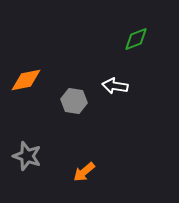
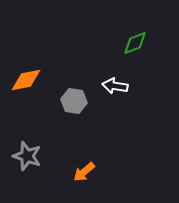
green diamond: moved 1 px left, 4 px down
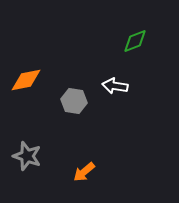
green diamond: moved 2 px up
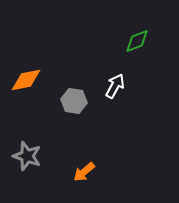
green diamond: moved 2 px right
white arrow: rotated 110 degrees clockwise
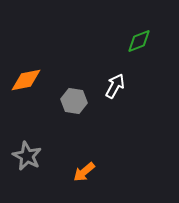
green diamond: moved 2 px right
gray star: rotated 8 degrees clockwise
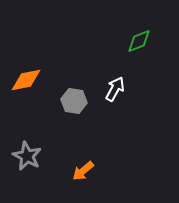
white arrow: moved 3 px down
orange arrow: moved 1 px left, 1 px up
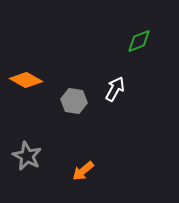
orange diamond: rotated 40 degrees clockwise
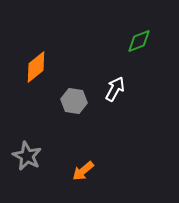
orange diamond: moved 10 px right, 13 px up; rotated 68 degrees counterclockwise
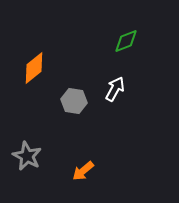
green diamond: moved 13 px left
orange diamond: moved 2 px left, 1 px down
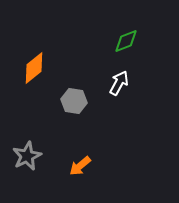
white arrow: moved 4 px right, 6 px up
gray star: rotated 20 degrees clockwise
orange arrow: moved 3 px left, 5 px up
